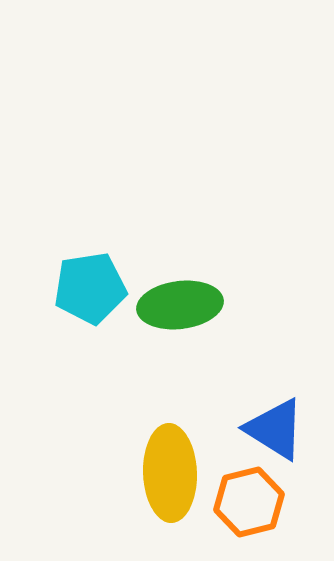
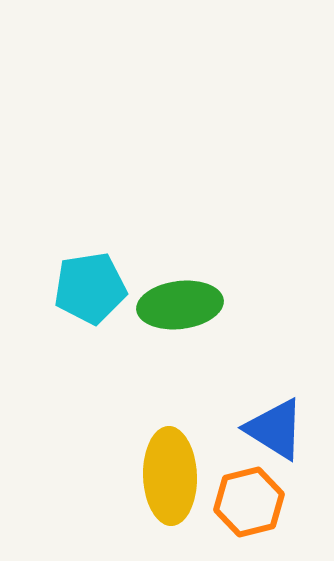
yellow ellipse: moved 3 px down
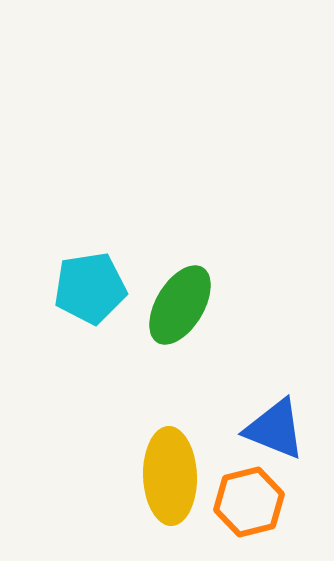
green ellipse: rotated 52 degrees counterclockwise
blue triangle: rotated 10 degrees counterclockwise
